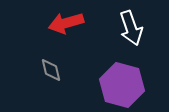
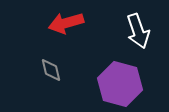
white arrow: moved 7 px right, 3 px down
purple hexagon: moved 2 px left, 1 px up
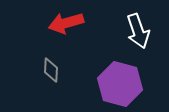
gray diamond: rotated 15 degrees clockwise
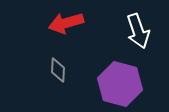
gray diamond: moved 7 px right
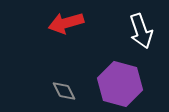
white arrow: moved 3 px right
gray diamond: moved 6 px right, 21 px down; rotated 30 degrees counterclockwise
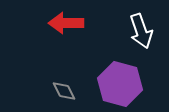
red arrow: rotated 16 degrees clockwise
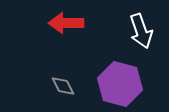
gray diamond: moved 1 px left, 5 px up
